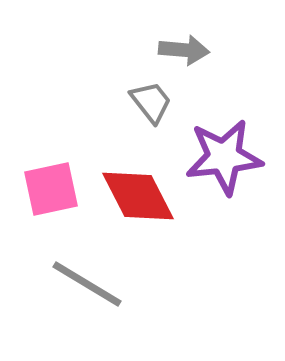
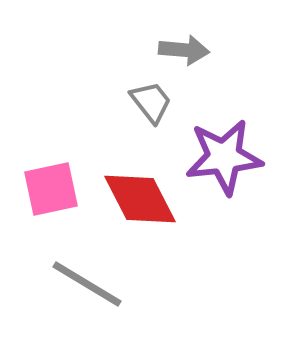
red diamond: moved 2 px right, 3 px down
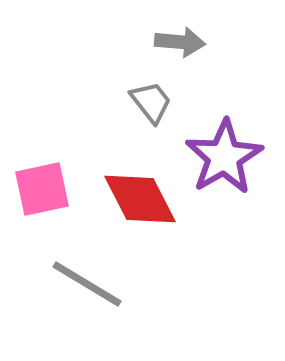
gray arrow: moved 4 px left, 8 px up
purple star: rotated 24 degrees counterclockwise
pink square: moved 9 px left
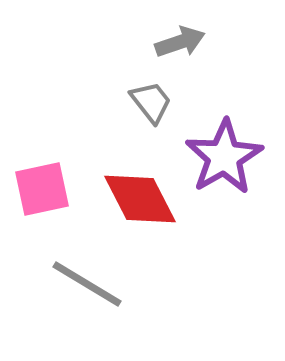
gray arrow: rotated 24 degrees counterclockwise
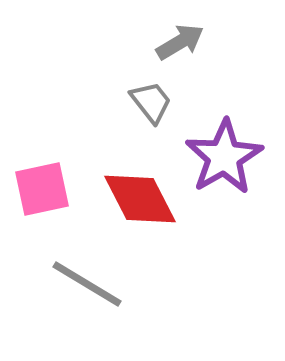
gray arrow: rotated 12 degrees counterclockwise
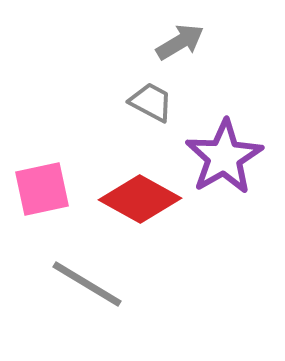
gray trapezoid: rotated 24 degrees counterclockwise
red diamond: rotated 34 degrees counterclockwise
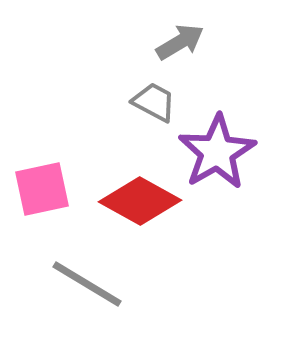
gray trapezoid: moved 3 px right
purple star: moved 7 px left, 5 px up
red diamond: moved 2 px down
